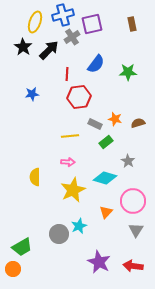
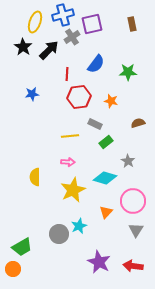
orange star: moved 4 px left, 18 px up
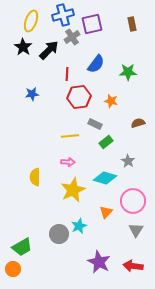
yellow ellipse: moved 4 px left, 1 px up
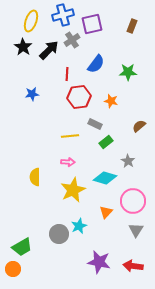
brown rectangle: moved 2 px down; rotated 32 degrees clockwise
gray cross: moved 3 px down
brown semicircle: moved 1 px right, 3 px down; rotated 24 degrees counterclockwise
purple star: rotated 15 degrees counterclockwise
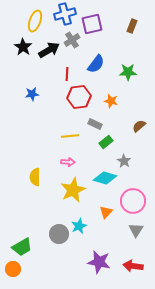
blue cross: moved 2 px right, 1 px up
yellow ellipse: moved 4 px right
black arrow: rotated 15 degrees clockwise
gray star: moved 4 px left
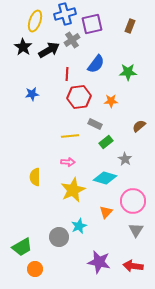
brown rectangle: moved 2 px left
orange star: rotated 16 degrees counterclockwise
gray star: moved 1 px right, 2 px up
gray circle: moved 3 px down
orange circle: moved 22 px right
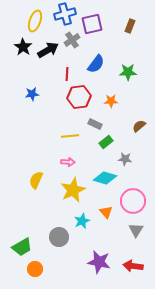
black arrow: moved 1 px left
gray star: rotated 24 degrees counterclockwise
yellow semicircle: moved 1 px right, 3 px down; rotated 24 degrees clockwise
orange triangle: rotated 24 degrees counterclockwise
cyan star: moved 3 px right, 5 px up
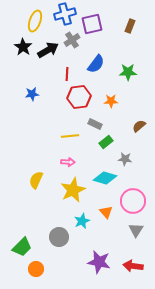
green trapezoid: rotated 15 degrees counterclockwise
orange circle: moved 1 px right
